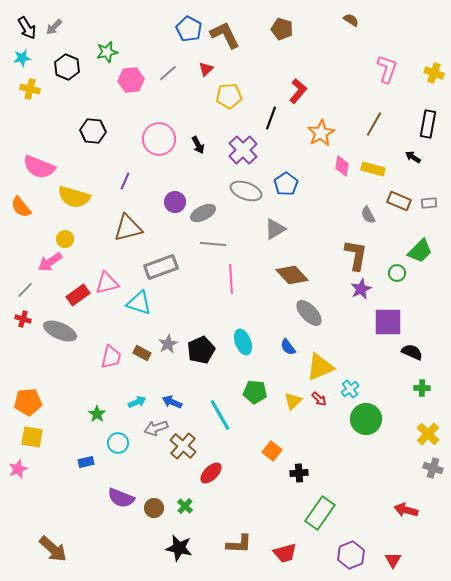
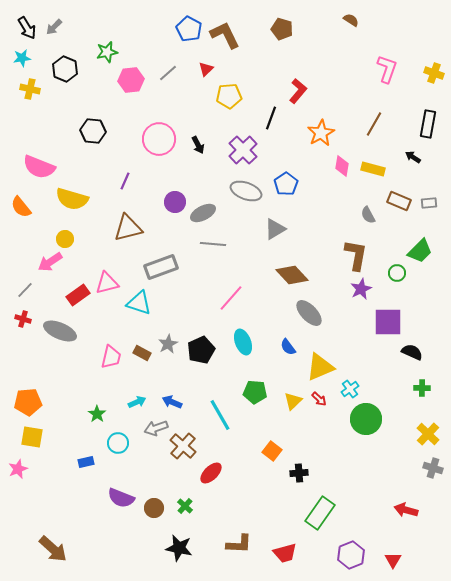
black hexagon at (67, 67): moved 2 px left, 2 px down
yellow semicircle at (74, 197): moved 2 px left, 2 px down
pink line at (231, 279): moved 19 px down; rotated 44 degrees clockwise
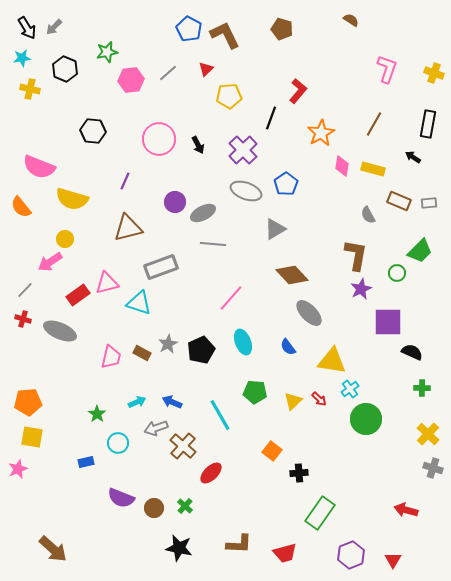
yellow triangle at (320, 367): moved 12 px right, 6 px up; rotated 32 degrees clockwise
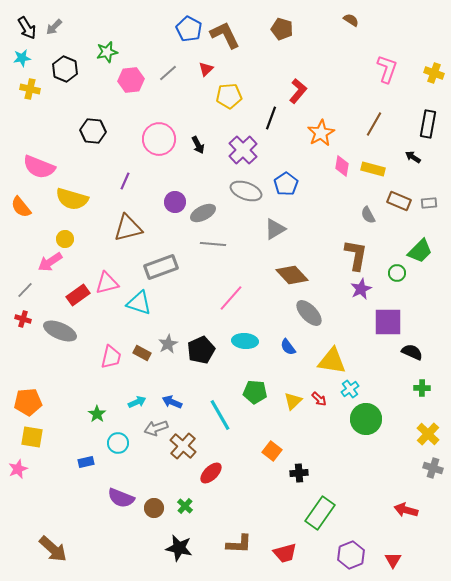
cyan ellipse at (243, 342): moved 2 px right, 1 px up; rotated 65 degrees counterclockwise
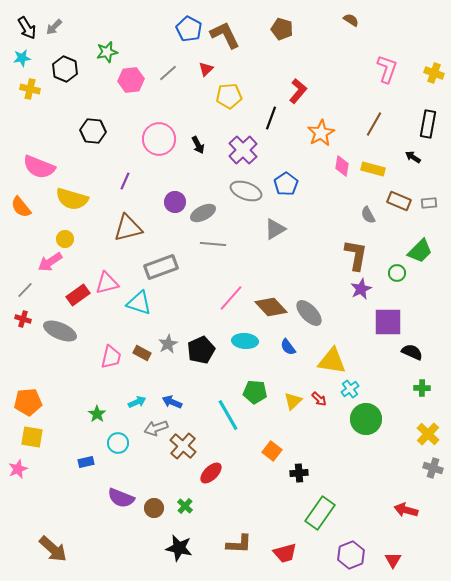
brown diamond at (292, 275): moved 21 px left, 32 px down
cyan line at (220, 415): moved 8 px right
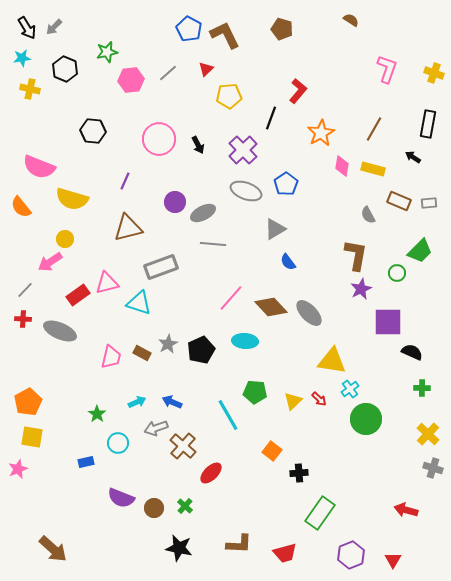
brown line at (374, 124): moved 5 px down
red cross at (23, 319): rotated 14 degrees counterclockwise
blue semicircle at (288, 347): moved 85 px up
orange pentagon at (28, 402): rotated 24 degrees counterclockwise
